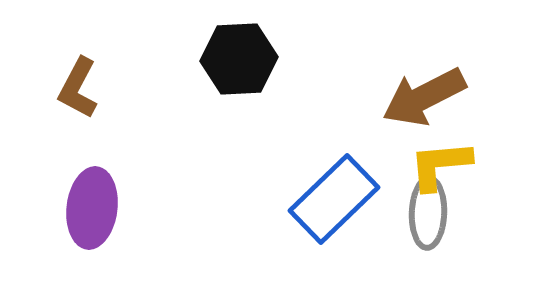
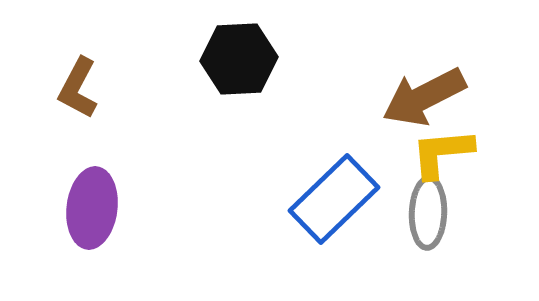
yellow L-shape: moved 2 px right, 12 px up
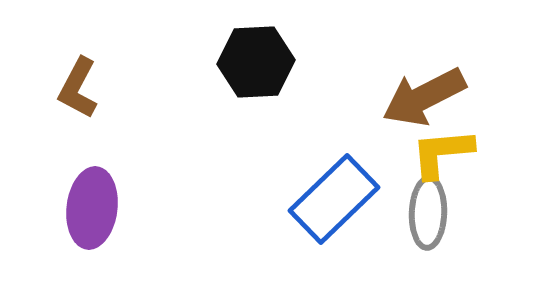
black hexagon: moved 17 px right, 3 px down
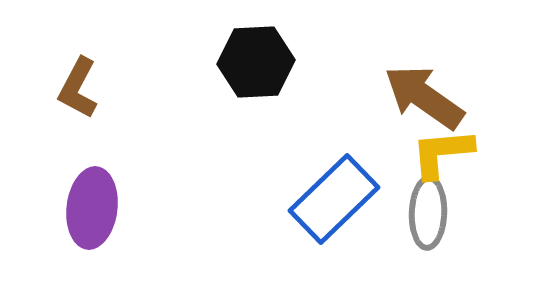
brown arrow: rotated 62 degrees clockwise
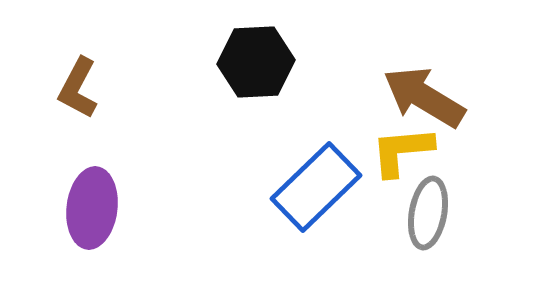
brown arrow: rotated 4 degrees counterclockwise
yellow L-shape: moved 40 px left, 2 px up
blue rectangle: moved 18 px left, 12 px up
gray ellipse: rotated 8 degrees clockwise
